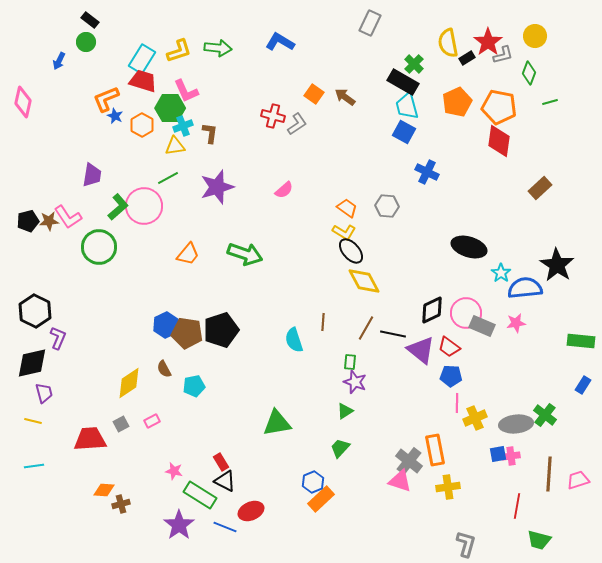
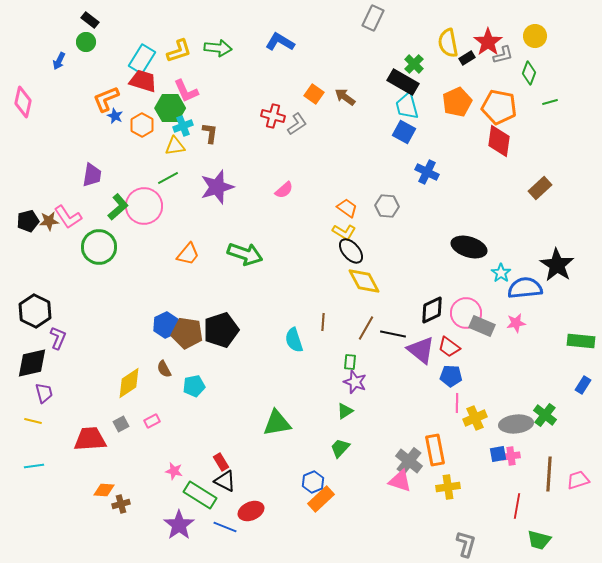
gray rectangle at (370, 23): moved 3 px right, 5 px up
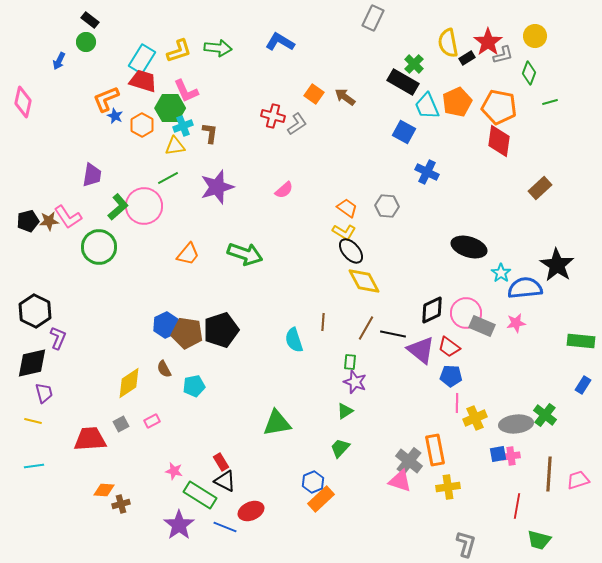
cyan trapezoid at (407, 106): moved 20 px right; rotated 8 degrees counterclockwise
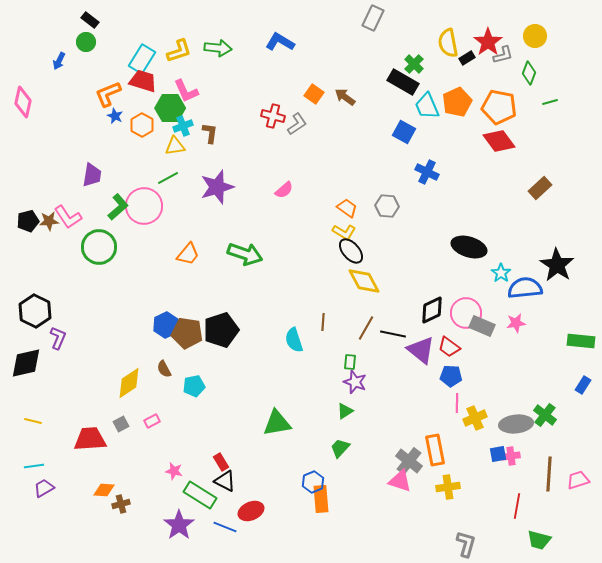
orange L-shape at (106, 99): moved 2 px right, 5 px up
red diamond at (499, 141): rotated 44 degrees counterclockwise
black diamond at (32, 363): moved 6 px left
purple trapezoid at (44, 393): moved 95 px down; rotated 105 degrees counterclockwise
orange rectangle at (321, 499): rotated 52 degrees counterclockwise
